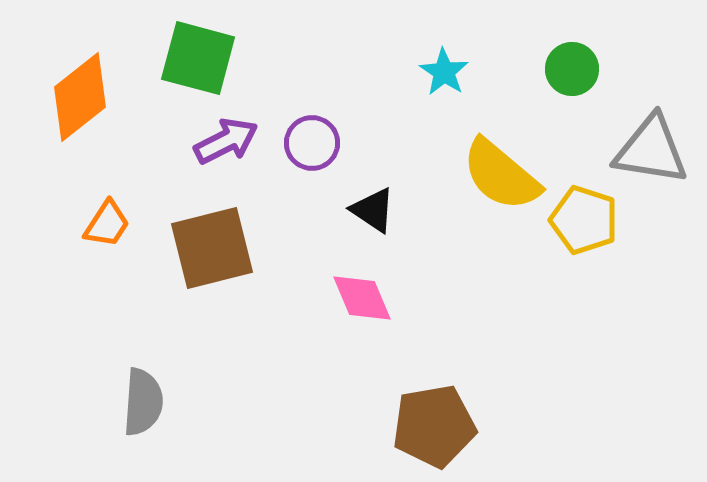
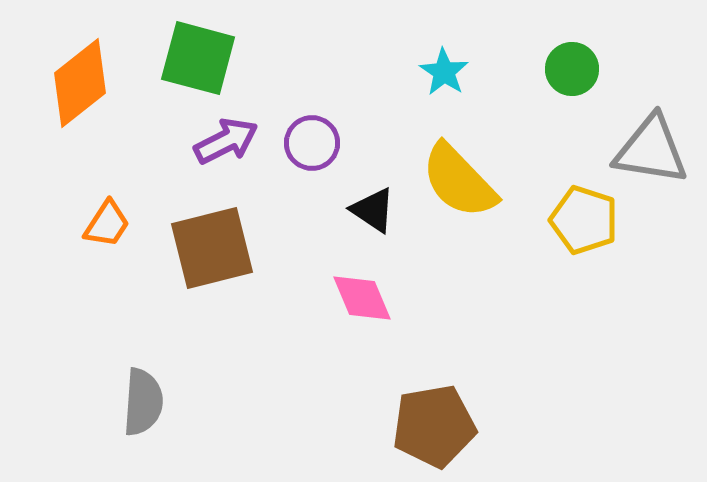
orange diamond: moved 14 px up
yellow semicircle: moved 42 px left, 6 px down; rotated 6 degrees clockwise
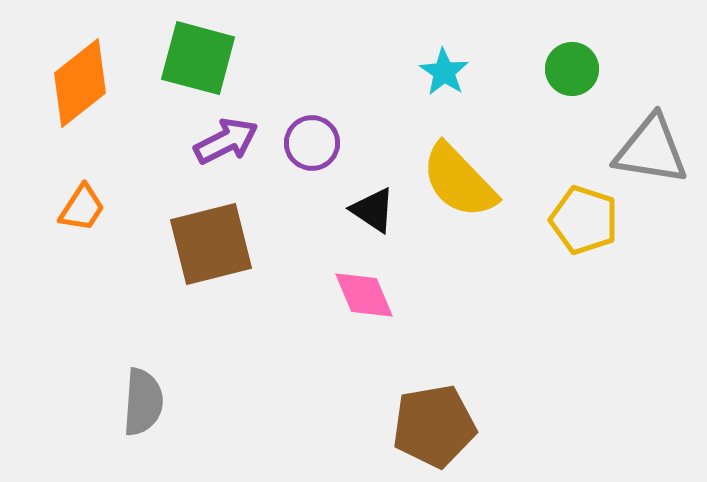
orange trapezoid: moved 25 px left, 16 px up
brown square: moved 1 px left, 4 px up
pink diamond: moved 2 px right, 3 px up
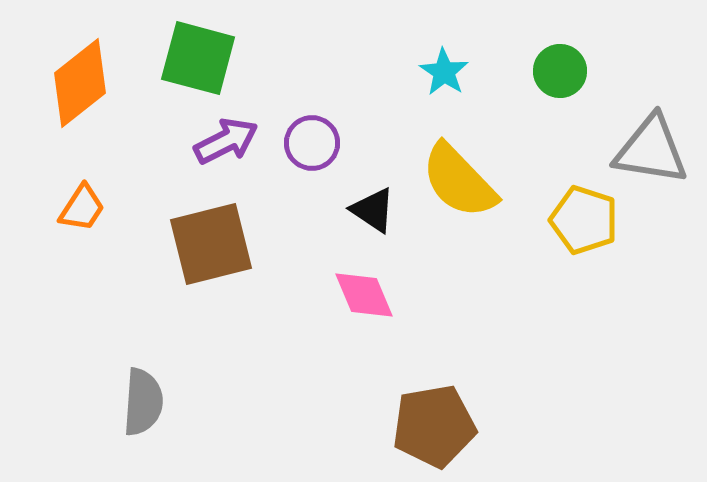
green circle: moved 12 px left, 2 px down
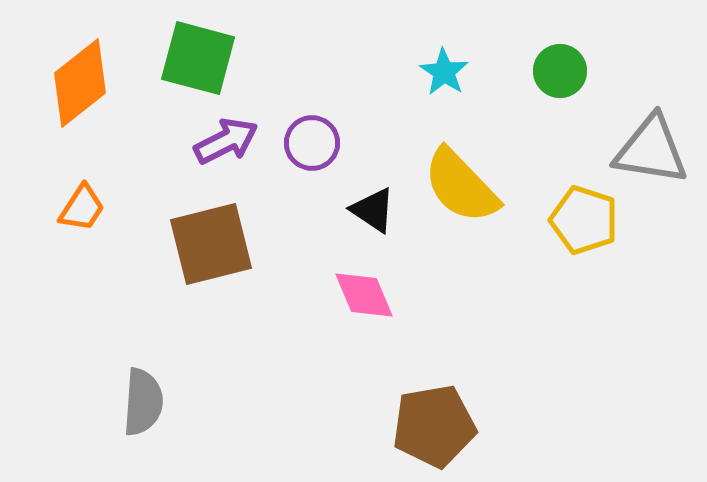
yellow semicircle: moved 2 px right, 5 px down
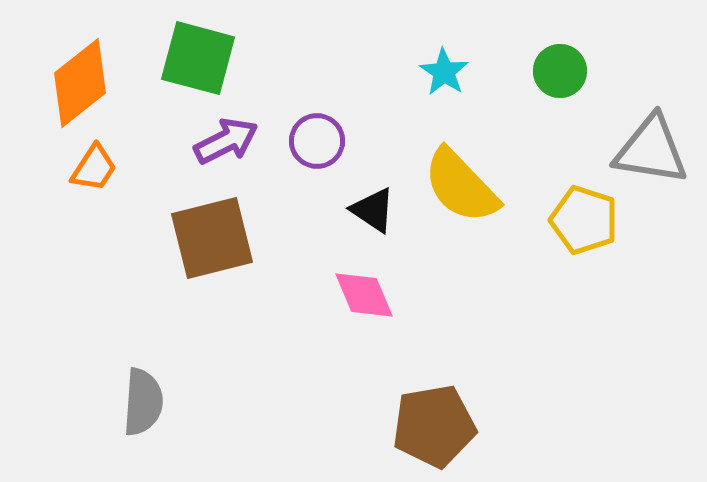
purple circle: moved 5 px right, 2 px up
orange trapezoid: moved 12 px right, 40 px up
brown square: moved 1 px right, 6 px up
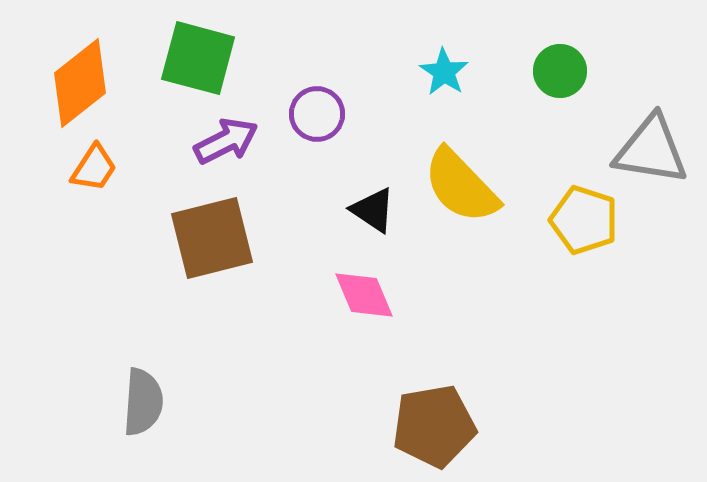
purple circle: moved 27 px up
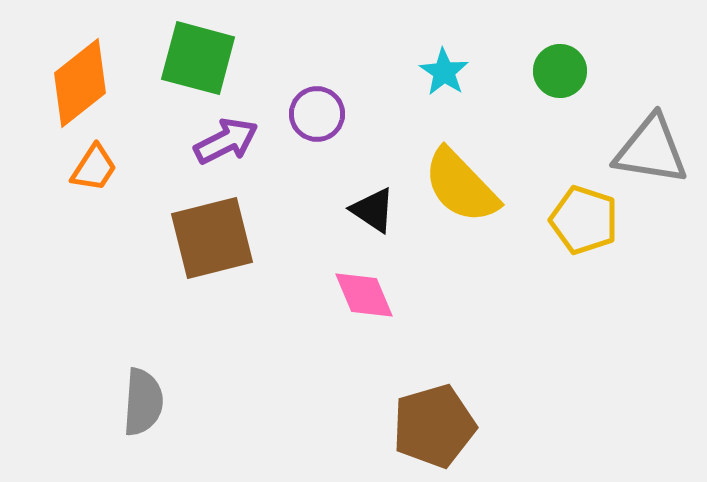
brown pentagon: rotated 6 degrees counterclockwise
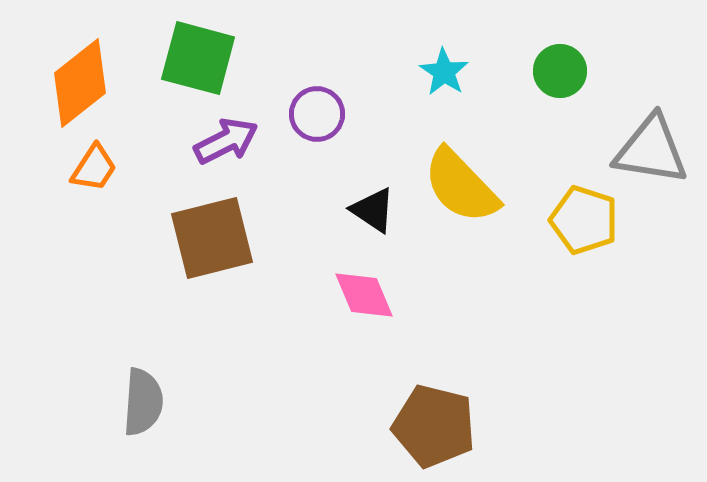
brown pentagon: rotated 30 degrees clockwise
